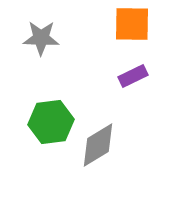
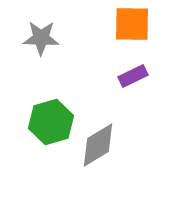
green hexagon: rotated 9 degrees counterclockwise
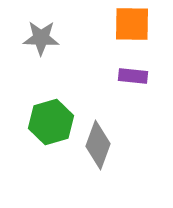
purple rectangle: rotated 32 degrees clockwise
gray diamond: rotated 39 degrees counterclockwise
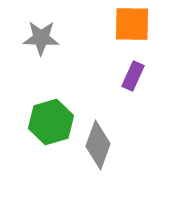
purple rectangle: rotated 72 degrees counterclockwise
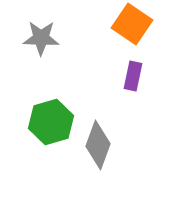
orange square: rotated 33 degrees clockwise
purple rectangle: rotated 12 degrees counterclockwise
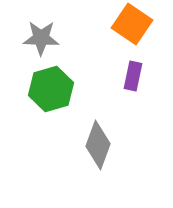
green hexagon: moved 33 px up
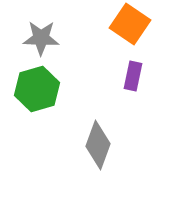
orange square: moved 2 px left
green hexagon: moved 14 px left
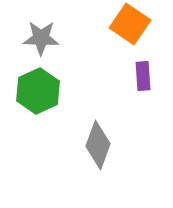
purple rectangle: moved 10 px right; rotated 16 degrees counterclockwise
green hexagon: moved 1 px right, 2 px down; rotated 9 degrees counterclockwise
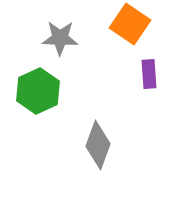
gray star: moved 19 px right
purple rectangle: moved 6 px right, 2 px up
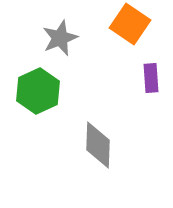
gray star: rotated 24 degrees counterclockwise
purple rectangle: moved 2 px right, 4 px down
gray diamond: rotated 18 degrees counterclockwise
